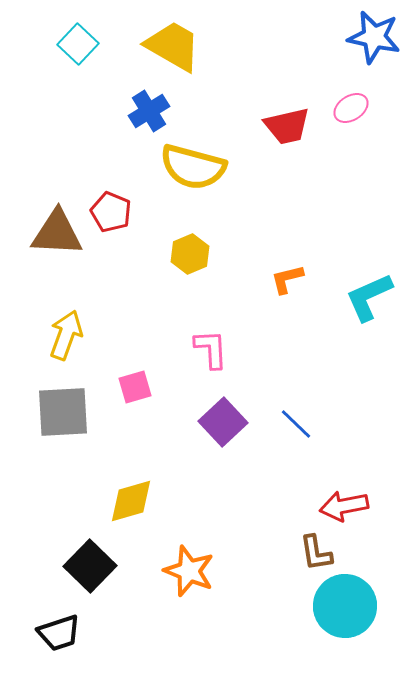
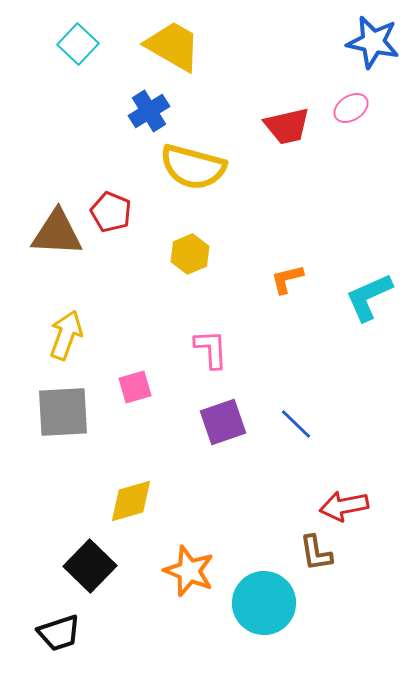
blue star: moved 1 px left, 5 px down
purple square: rotated 24 degrees clockwise
cyan circle: moved 81 px left, 3 px up
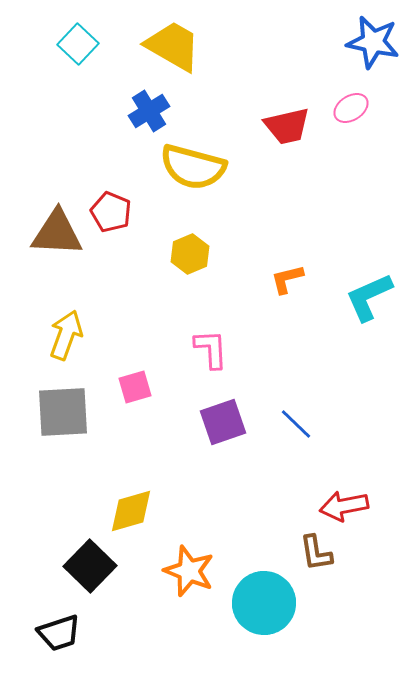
yellow diamond: moved 10 px down
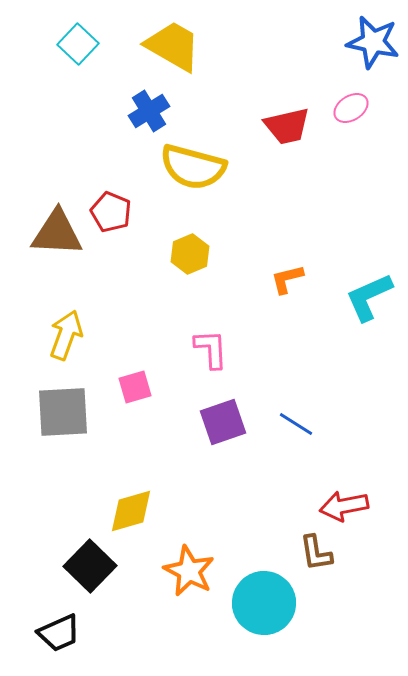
blue line: rotated 12 degrees counterclockwise
orange star: rotated 6 degrees clockwise
black trapezoid: rotated 6 degrees counterclockwise
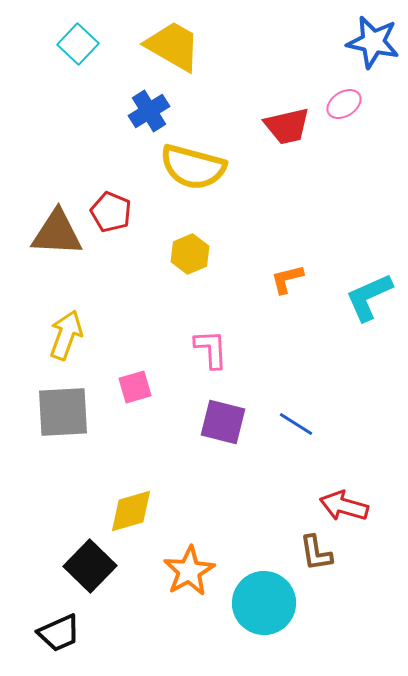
pink ellipse: moved 7 px left, 4 px up
purple square: rotated 33 degrees clockwise
red arrow: rotated 27 degrees clockwise
orange star: rotated 15 degrees clockwise
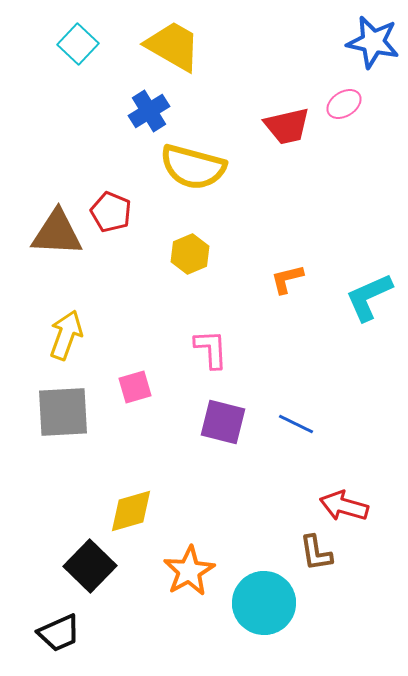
blue line: rotated 6 degrees counterclockwise
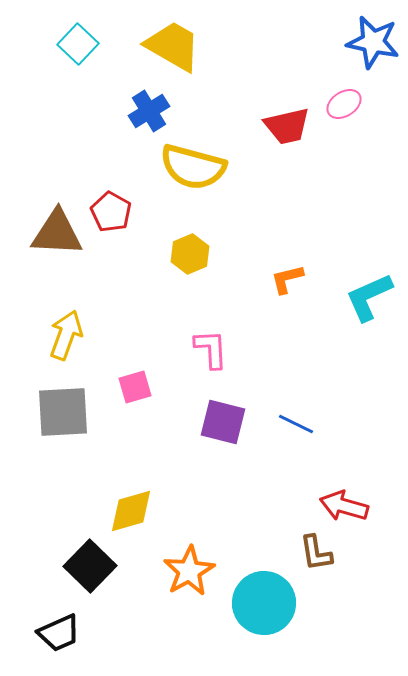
red pentagon: rotated 6 degrees clockwise
